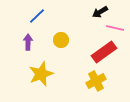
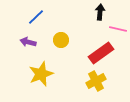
black arrow: rotated 126 degrees clockwise
blue line: moved 1 px left, 1 px down
pink line: moved 3 px right, 1 px down
purple arrow: rotated 77 degrees counterclockwise
red rectangle: moved 3 px left, 1 px down
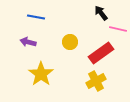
black arrow: moved 1 px right, 1 px down; rotated 42 degrees counterclockwise
blue line: rotated 54 degrees clockwise
yellow circle: moved 9 px right, 2 px down
yellow star: rotated 15 degrees counterclockwise
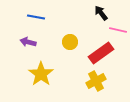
pink line: moved 1 px down
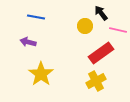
yellow circle: moved 15 px right, 16 px up
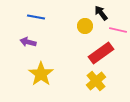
yellow cross: rotated 12 degrees counterclockwise
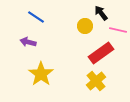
blue line: rotated 24 degrees clockwise
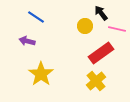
pink line: moved 1 px left, 1 px up
purple arrow: moved 1 px left, 1 px up
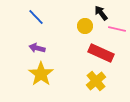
blue line: rotated 12 degrees clockwise
purple arrow: moved 10 px right, 7 px down
red rectangle: rotated 60 degrees clockwise
